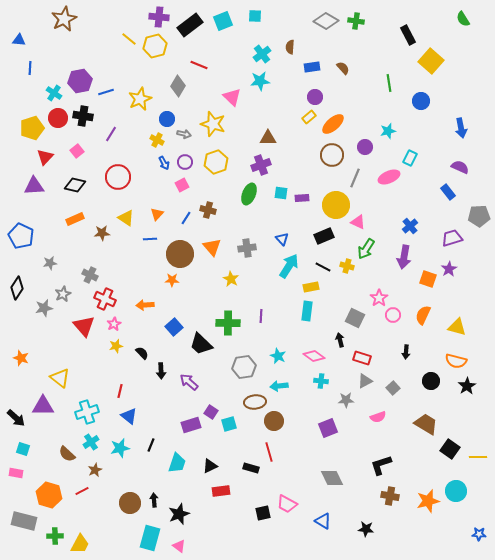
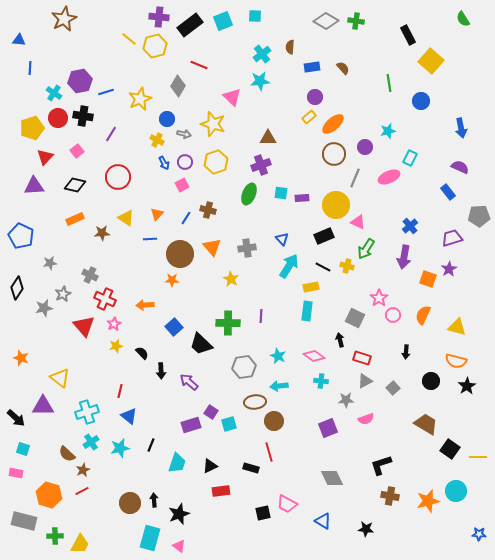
brown circle at (332, 155): moved 2 px right, 1 px up
pink semicircle at (378, 417): moved 12 px left, 2 px down
brown star at (95, 470): moved 12 px left
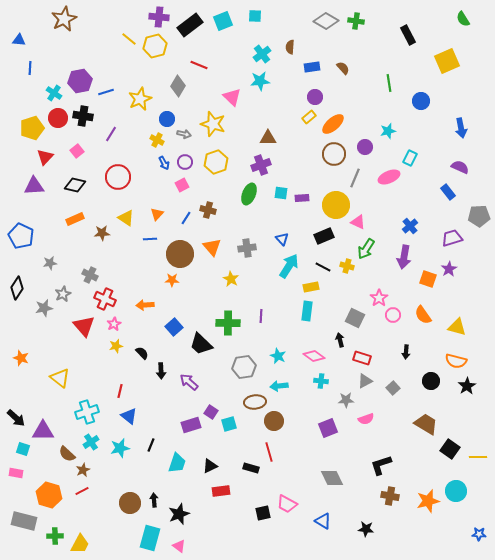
yellow square at (431, 61): moved 16 px right; rotated 25 degrees clockwise
orange semicircle at (423, 315): rotated 60 degrees counterclockwise
purple triangle at (43, 406): moved 25 px down
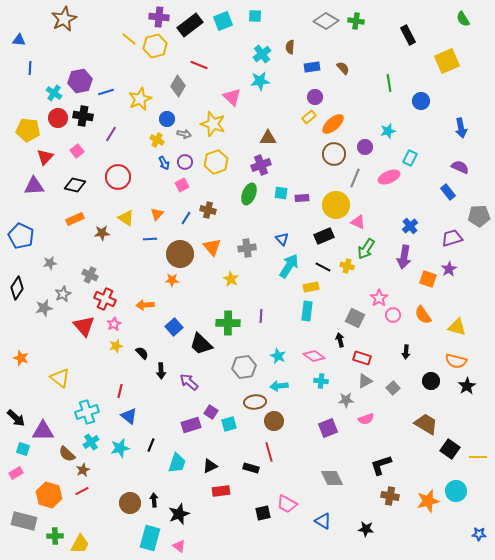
yellow pentagon at (32, 128): moved 4 px left, 2 px down; rotated 25 degrees clockwise
pink rectangle at (16, 473): rotated 40 degrees counterclockwise
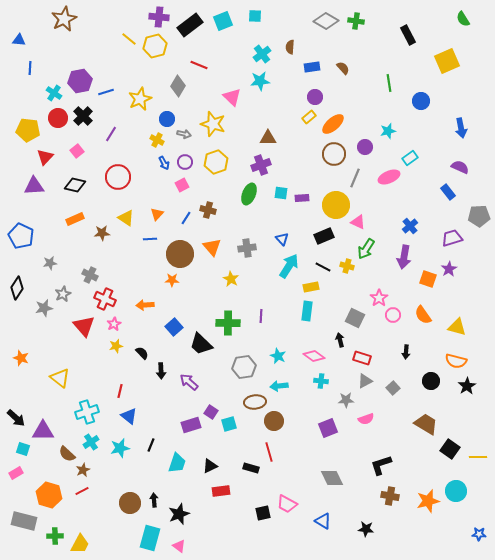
black cross at (83, 116): rotated 36 degrees clockwise
cyan rectangle at (410, 158): rotated 28 degrees clockwise
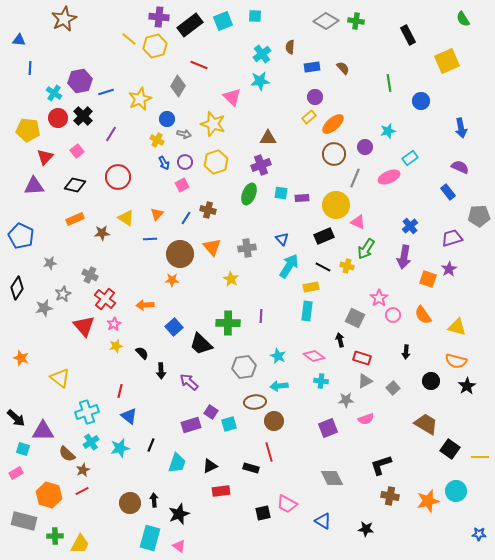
red cross at (105, 299): rotated 15 degrees clockwise
yellow line at (478, 457): moved 2 px right
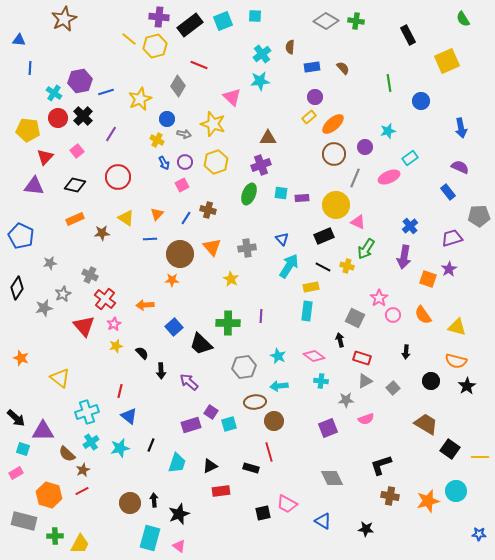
purple triangle at (34, 186): rotated 10 degrees clockwise
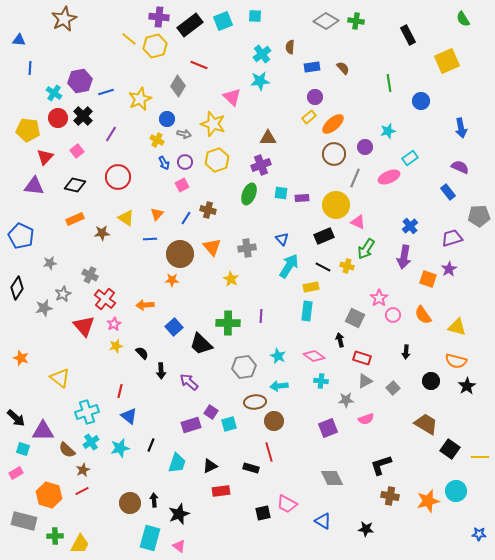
yellow hexagon at (216, 162): moved 1 px right, 2 px up
brown semicircle at (67, 454): moved 4 px up
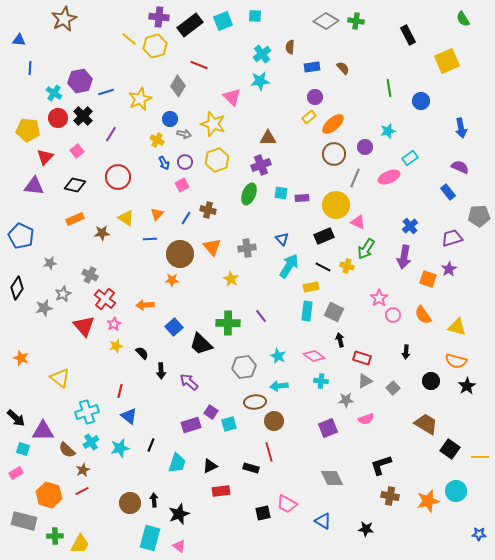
green line at (389, 83): moved 5 px down
blue circle at (167, 119): moved 3 px right
purple line at (261, 316): rotated 40 degrees counterclockwise
gray square at (355, 318): moved 21 px left, 6 px up
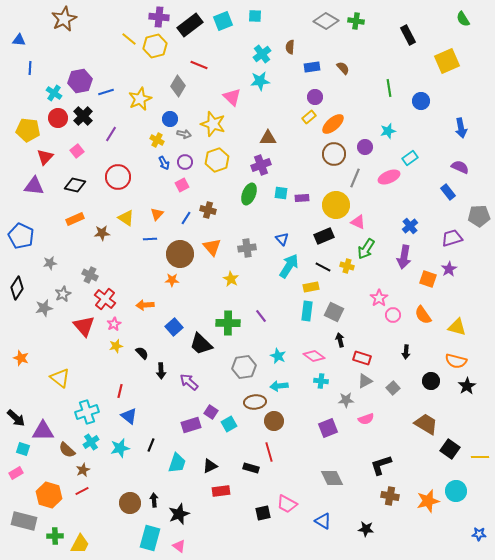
cyan square at (229, 424): rotated 14 degrees counterclockwise
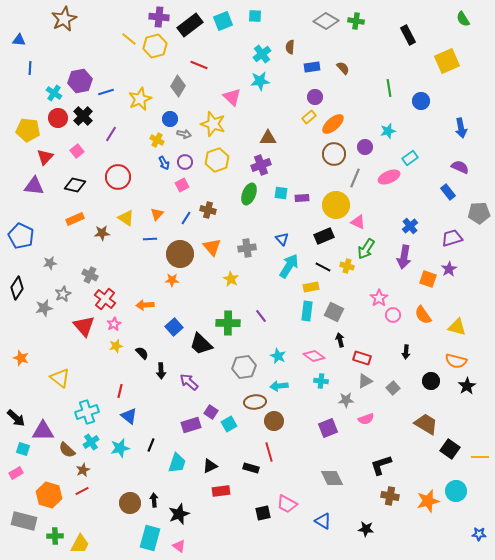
gray pentagon at (479, 216): moved 3 px up
